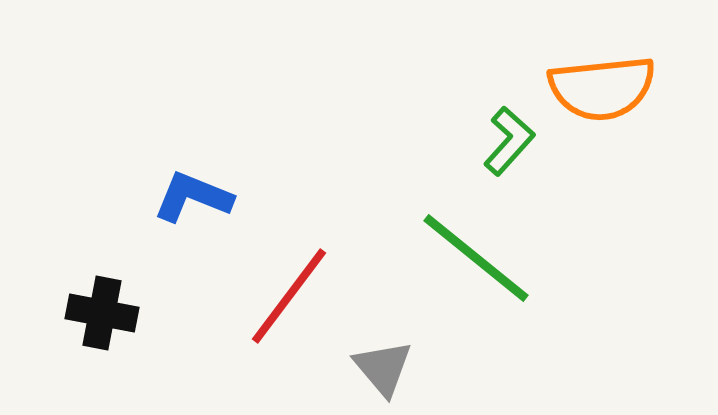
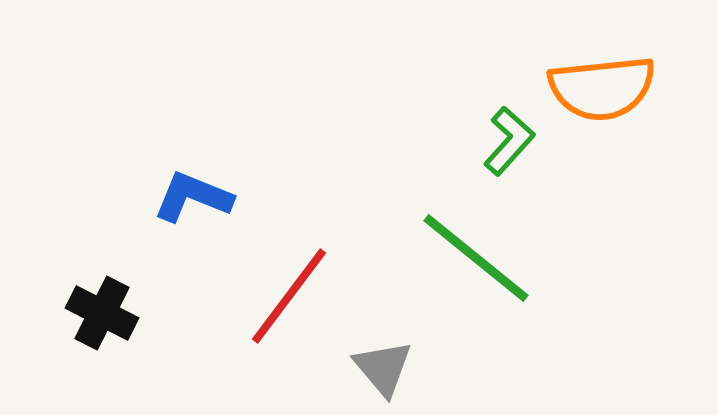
black cross: rotated 16 degrees clockwise
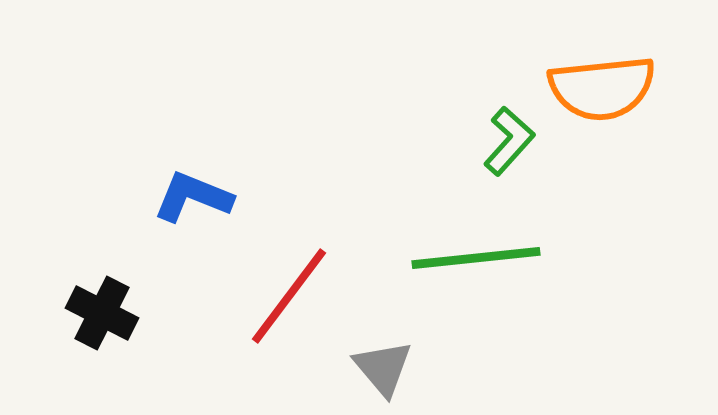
green line: rotated 45 degrees counterclockwise
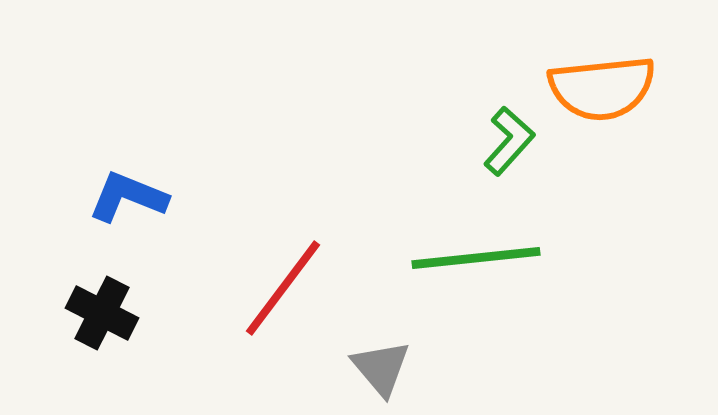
blue L-shape: moved 65 px left
red line: moved 6 px left, 8 px up
gray triangle: moved 2 px left
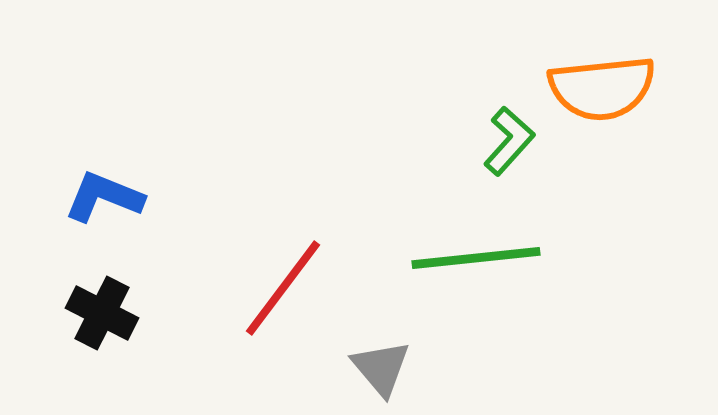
blue L-shape: moved 24 px left
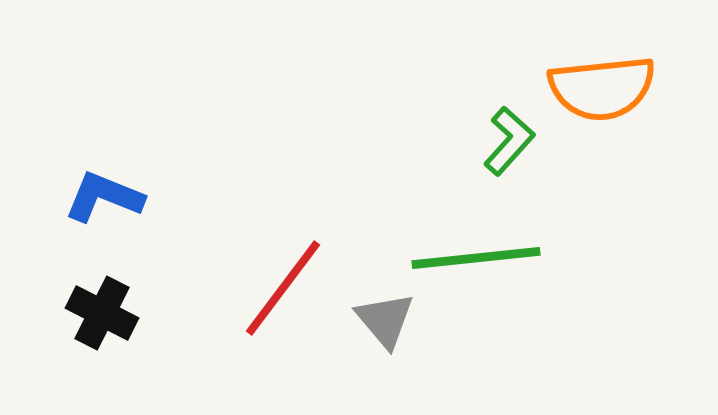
gray triangle: moved 4 px right, 48 px up
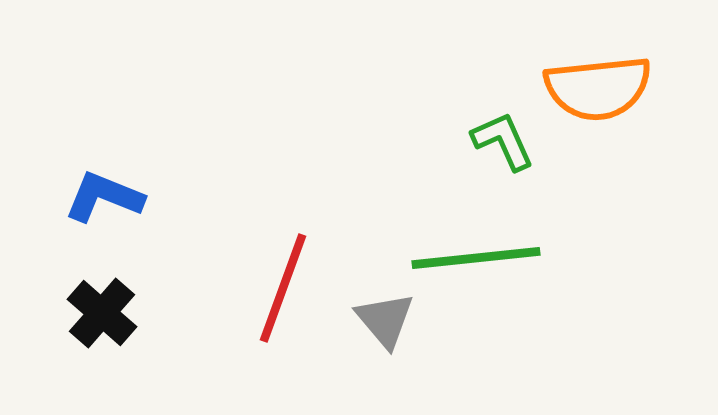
orange semicircle: moved 4 px left
green L-shape: moved 6 px left; rotated 66 degrees counterclockwise
red line: rotated 17 degrees counterclockwise
black cross: rotated 14 degrees clockwise
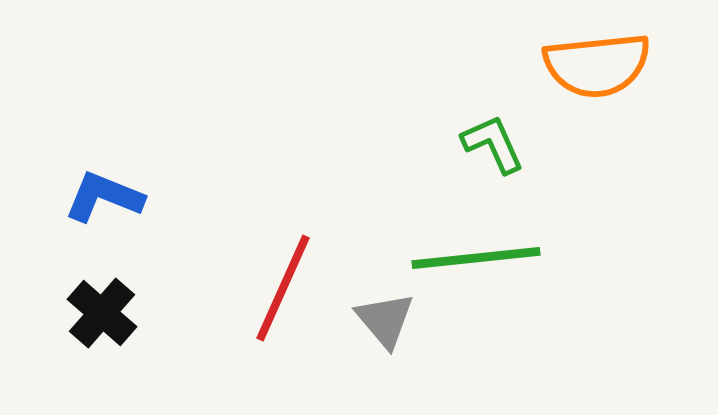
orange semicircle: moved 1 px left, 23 px up
green L-shape: moved 10 px left, 3 px down
red line: rotated 4 degrees clockwise
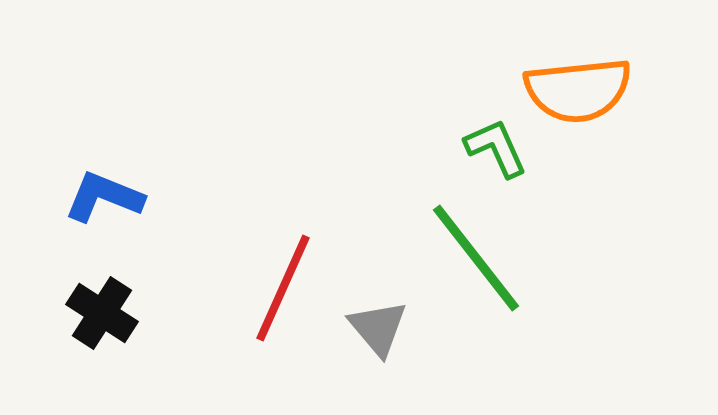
orange semicircle: moved 19 px left, 25 px down
green L-shape: moved 3 px right, 4 px down
green line: rotated 58 degrees clockwise
black cross: rotated 8 degrees counterclockwise
gray triangle: moved 7 px left, 8 px down
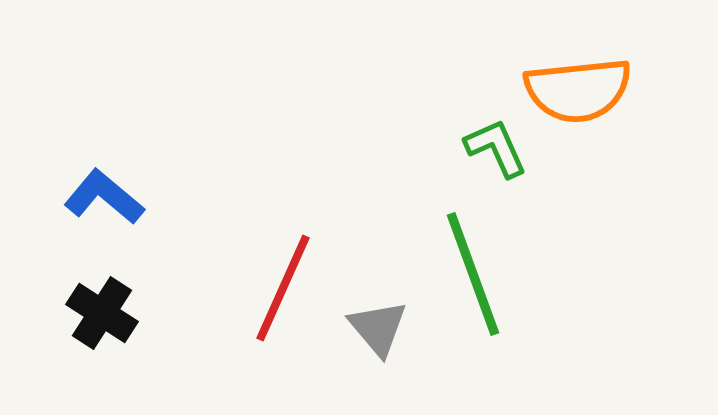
blue L-shape: rotated 18 degrees clockwise
green line: moved 3 px left, 16 px down; rotated 18 degrees clockwise
